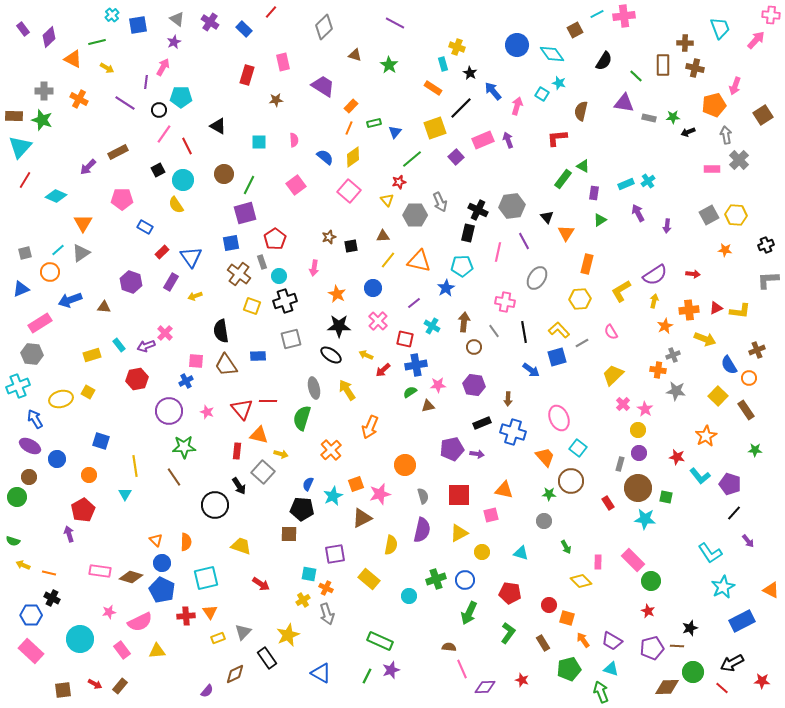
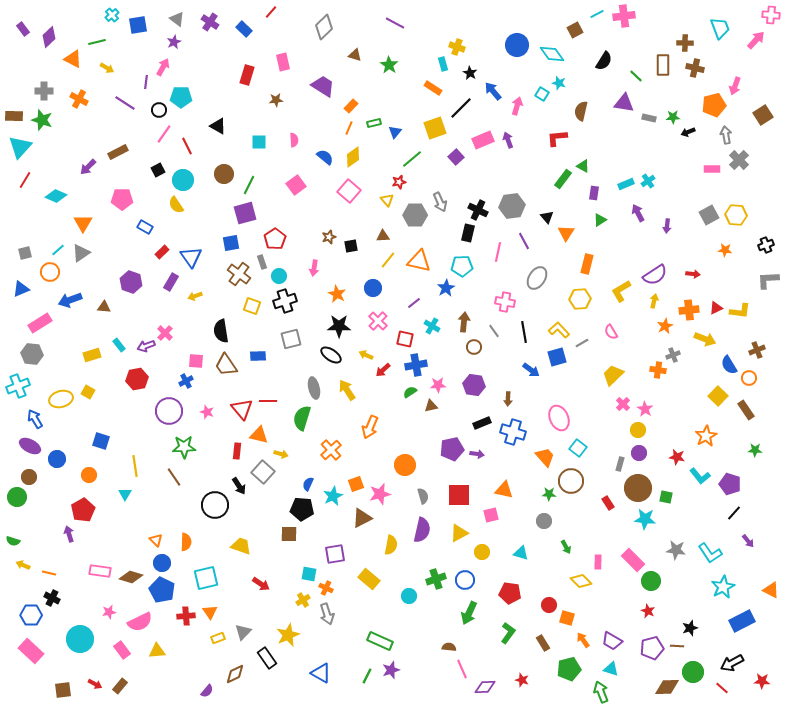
gray star at (676, 391): moved 159 px down
brown triangle at (428, 406): moved 3 px right
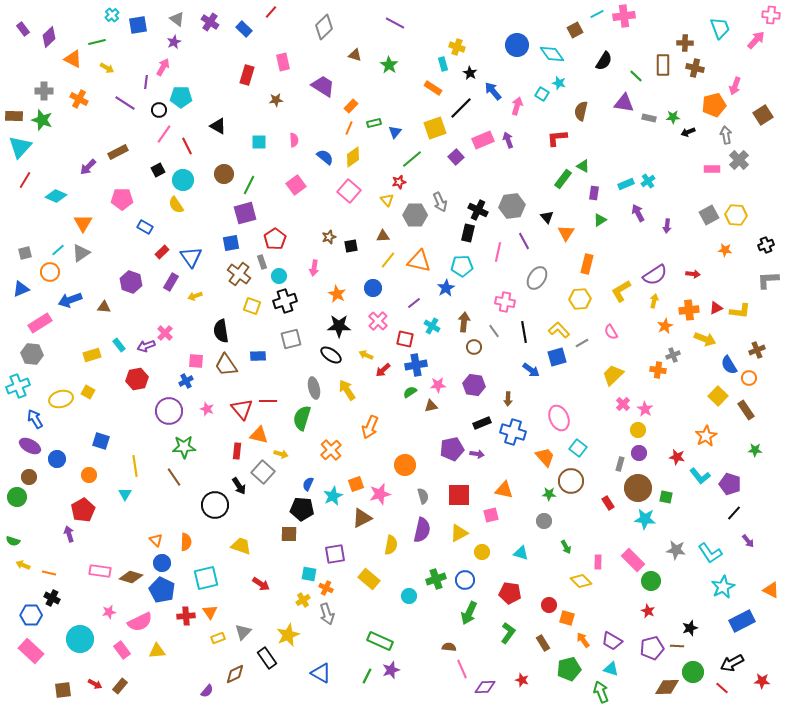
pink star at (207, 412): moved 3 px up
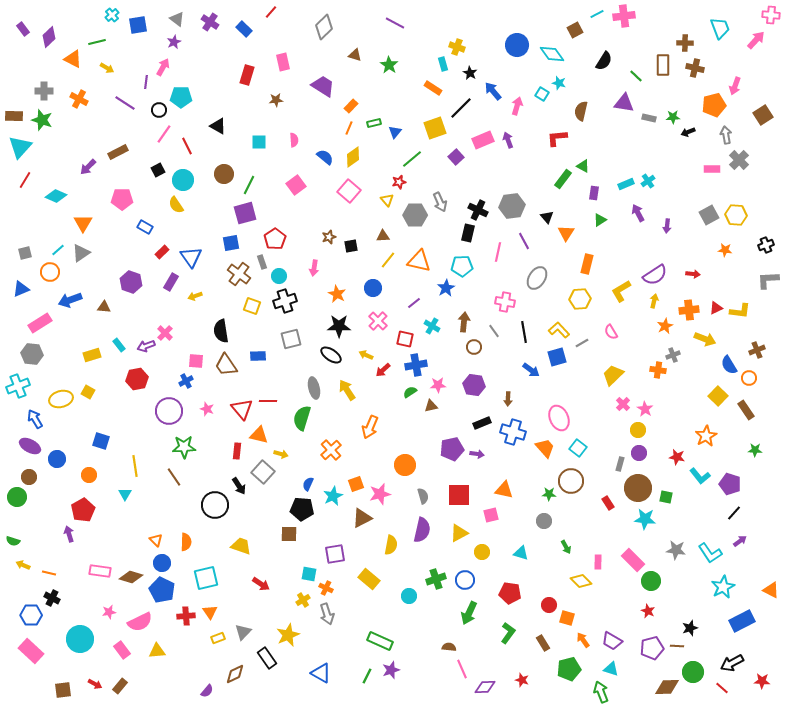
orange trapezoid at (545, 457): moved 9 px up
purple arrow at (748, 541): moved 8 px left; rotated 88 degrees counterclockwise
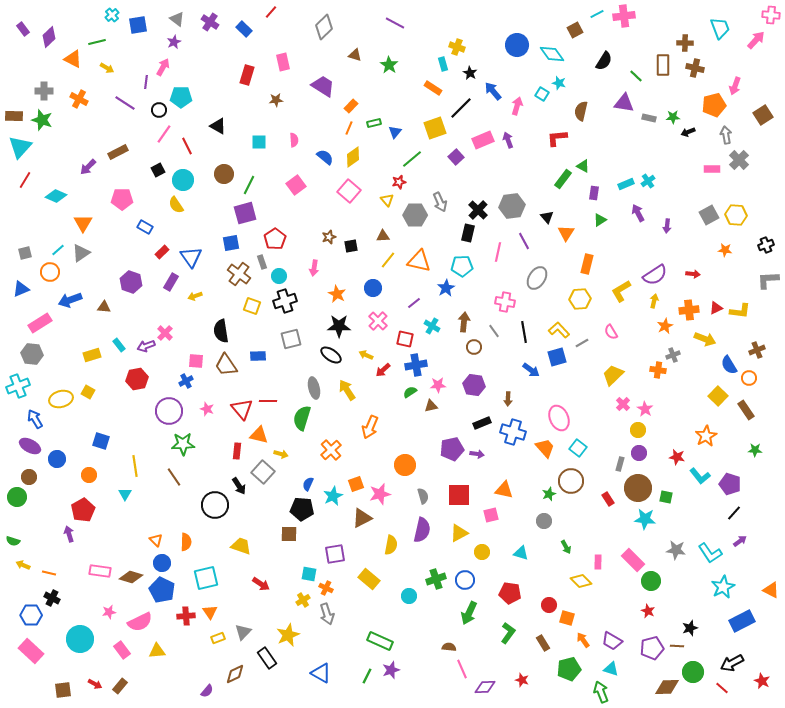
black cross at (478, 210): rotated 18 degrees clockwise
green star at (184, 447): moved 1 px left, 3 px up
green star at (549, 494): rotated 24 degrees counterclockwise
red rectangle at (608, 503): moved 4 px up
red star at (762, 681): rotated 21 degrees clockwise
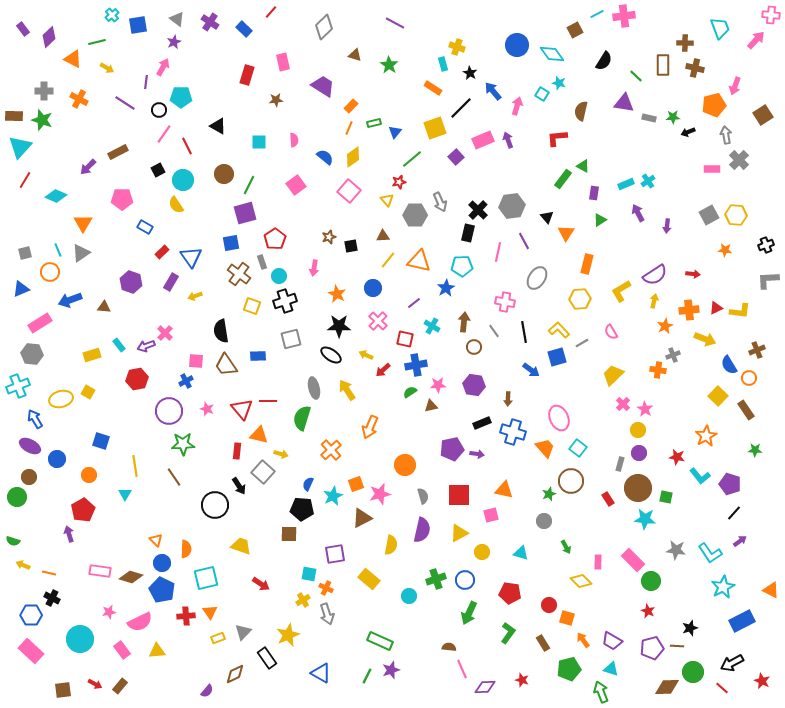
cyan line at (58, 250): rotated 72 degrees counterclockwise
orange semicircle at (186, 542): moved 7 px down
